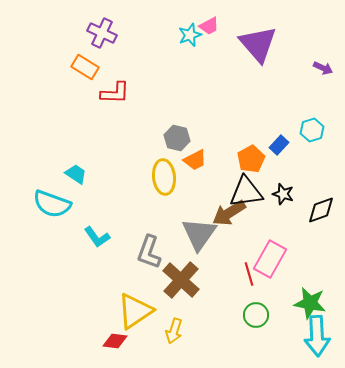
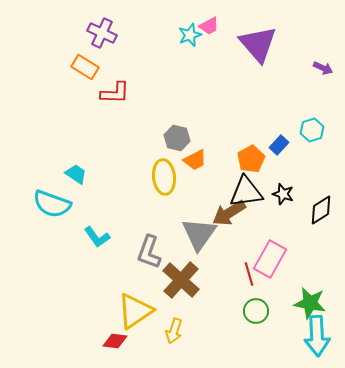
black diamond: rotated 12 degrees counterclockwise
green circle: moved 4 px up
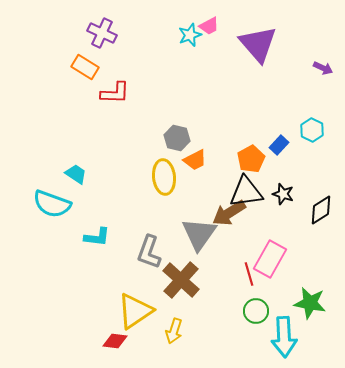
cyan hexagon: rotated 15 degrees counterclockwise
cyan L-shape: rotated 48 degrees counterclockwise
cyan arrow: moved 33 px left, 1 px down
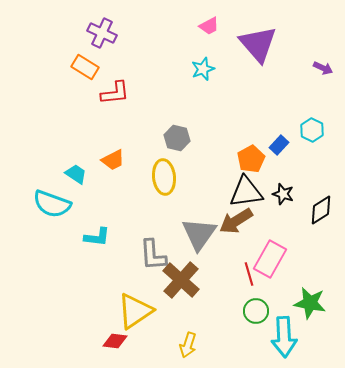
cyan star: moved 13 px right, 34 px down
red L-shape: rotated 8 degrees counterclockwise
orange trapezoid: moved 82 px left
brown arrow: moved 7 px right, 8 px down
gray L-shape: moved 4 px right, 3 px down; rotated 24 degrees counterclockwise
yellow arrow: moved 14 px right, 14 px down
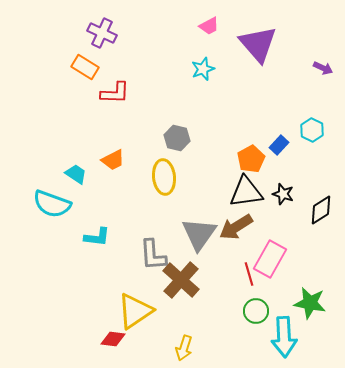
red L-shape: rotated 8 degrees clockwise
brown arrow: moved 6 px down
red diamond: moved 2 px left, 2 px up
yellow arrow: moved 4 px left, 3 px down
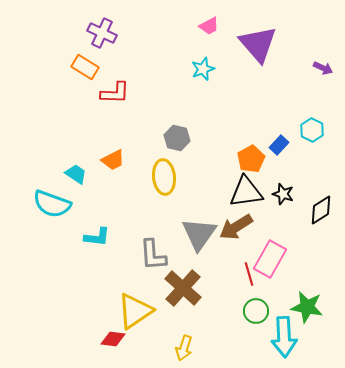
brown cross: moved 2 px right, 8 px down
green star: moved 3 px left, 4 px down
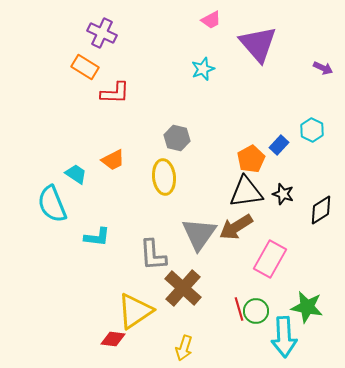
pink trapezoid: moved 2 px right, 6 px up
cyan semicircle: rotated 48 degrees clockwise
red line: moved 10 px left, 35 px down
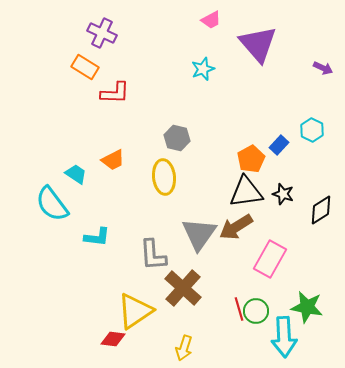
cyan semicircle: rotated 15 degrees counterclockwise
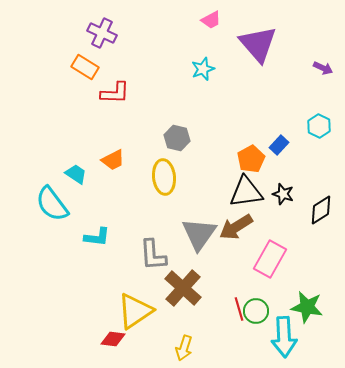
cyan hexagon: moved 7 px right, 4 px up
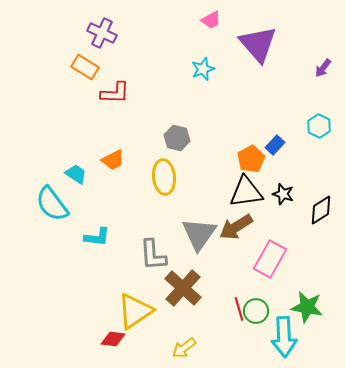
purple arrow: rotated 102 degrees clockwise
blue rectangle: moved 4 px left
yellow arrow: rotated 35 degrees clockwise
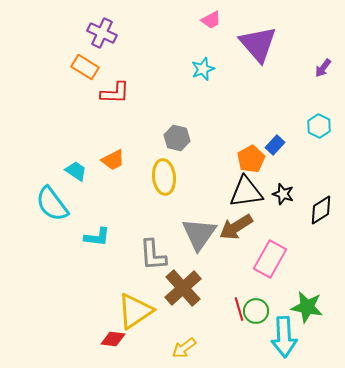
cyan trapezoid: moved 3 px up
brown cross: rotated 6 degrees clockwise
